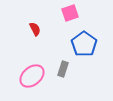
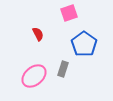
pink square: moved 1 px left
red semicircle: moved 3 px right, 5 px down
pink ellipse: moved 2 px right
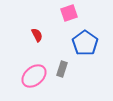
red semicircle: moved 1 px left, 1 px down
blue pentagon: moved 1 px right, 1 px up
gray rectangle: moved 1 px left
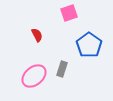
blue pentagon: moved 4 px right, 2 px down
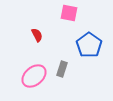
pink square: rotated 30 degrees clockwise
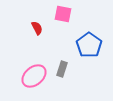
pink square: moved 6 px left, 1 px down
red semicircle: moved 7 px up
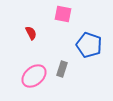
red semicircle: moved 6 px left, 5 px down
blue pentagon: rotated 15 degrees counterclockwise
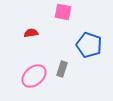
pink square: moved 2 px up
red semicircle: rotated 72 degrees counterclockwise
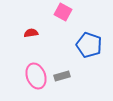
pink square: rotated 18 degrees clockwise
gray rectangle: moved 7 px down; rotated 56 degrees clockwise
pink ellipse: moved 2 px right; rotated 70 degrees counterclockwise
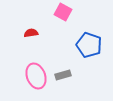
gray rectangle: moved 1 px right, 1 px up
